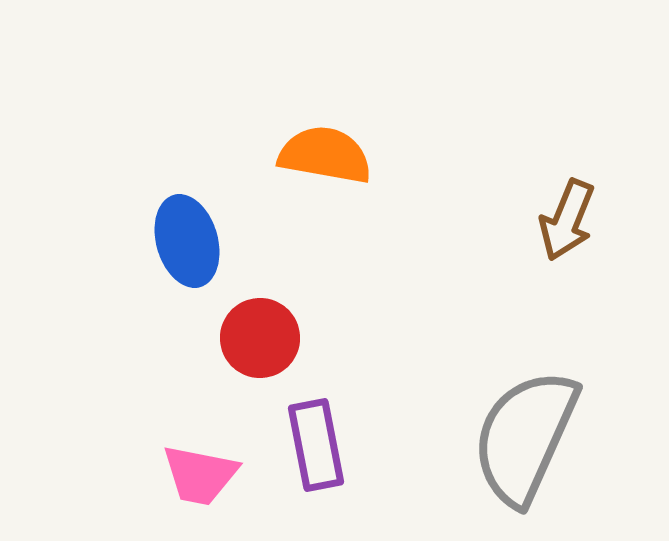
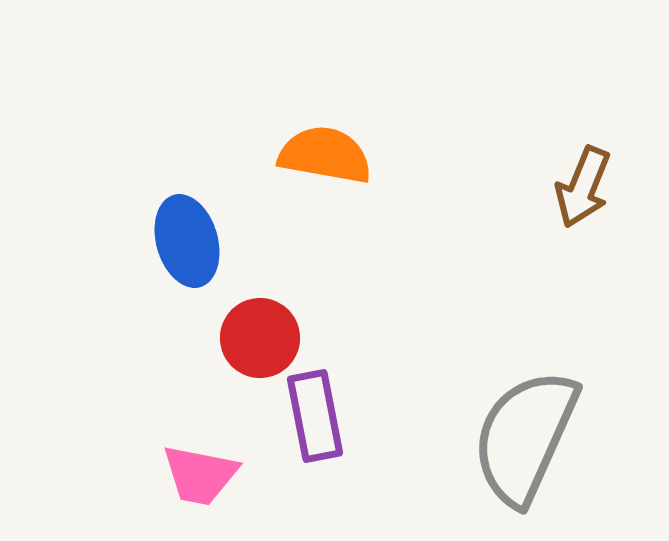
brown arrow: moved 16 px right, 33 px up
purple rectangle: moved 1 px left, 29 px up
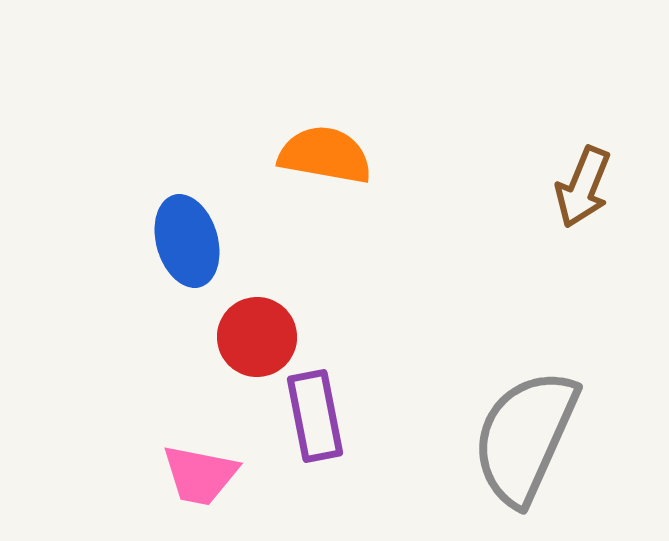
red circle: moved 3 px left, 1 px up
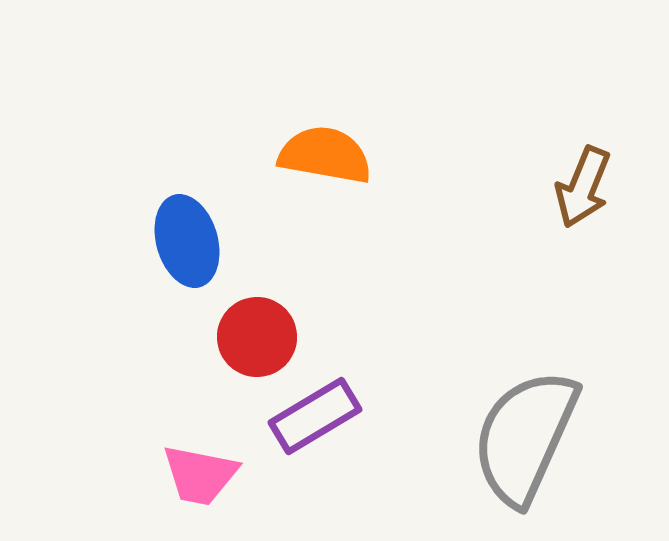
purple rectangle: rotated 70 degrees clockwise
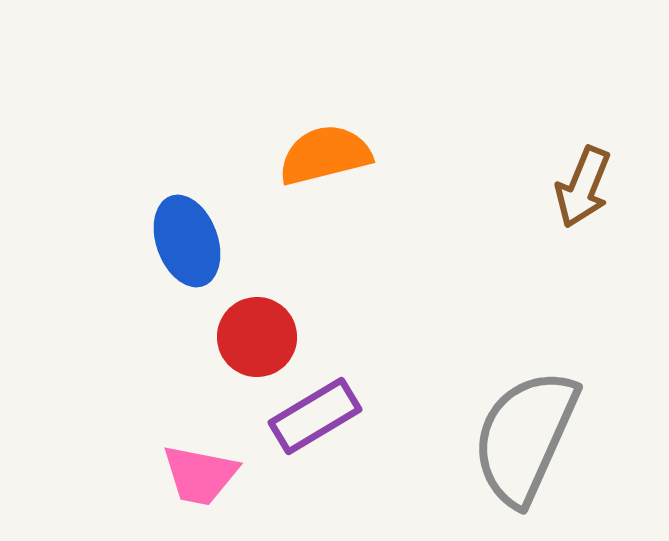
orange semicircle: rotated 24 degrees counterclockwise
blue ellipse: rotated 4 degrees counterclockwise
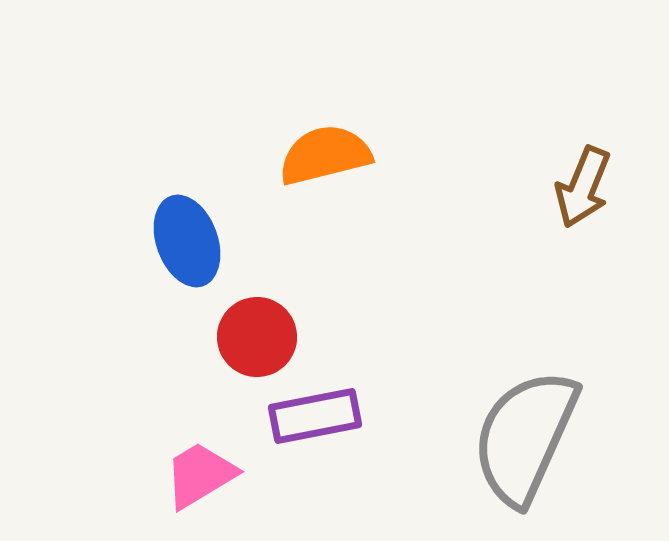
purple rectangle: rotated 20 degrees clockwise
pink trapezoid: rotated 138 degrees clockwise
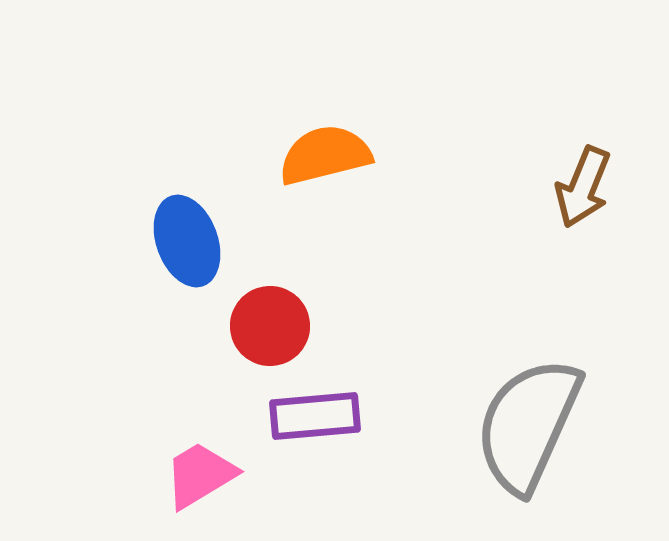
red circle: moved 13 px right, 11 px up
purple rectangle: rotated 6 degrees clockwise
gray semicircle: moved 3 px right, 12 px up
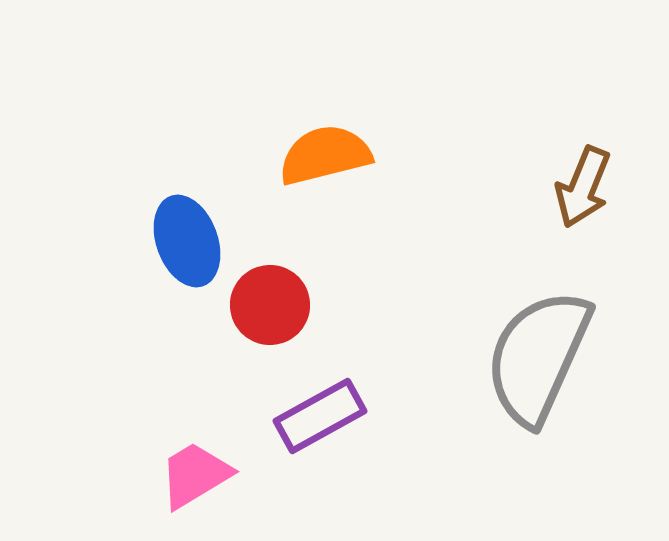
red circle: moved 21 px up
purple rectangle: moved 5 px right; rotated 24 degrees counterclockwise
gray semicircle: moved 10 px right, 68 px up
pink trapezoid: moved 5 px left
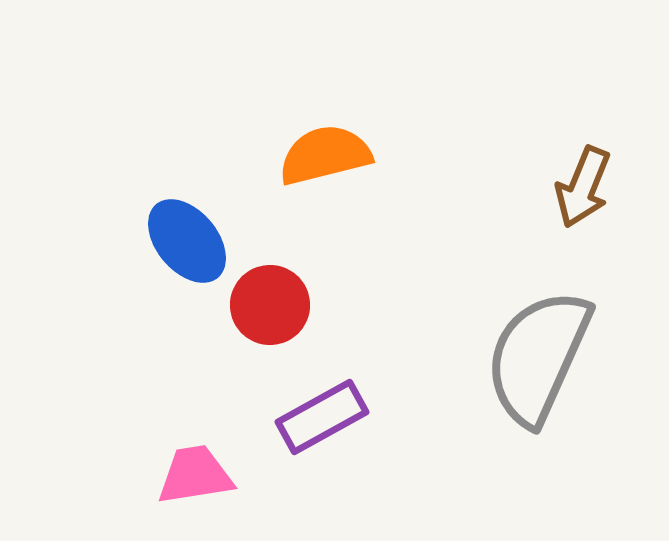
blue ellipse: rotated 20 degrees counterclockwise
purple rectangle: moved 2 px right, 1 px down
pink trapezoid: rotated 22 degrees clockwise
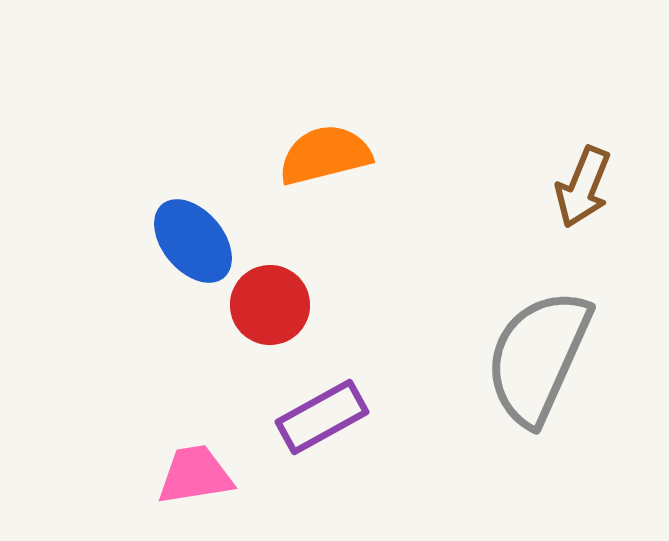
blue ellipse: moved 6 px right
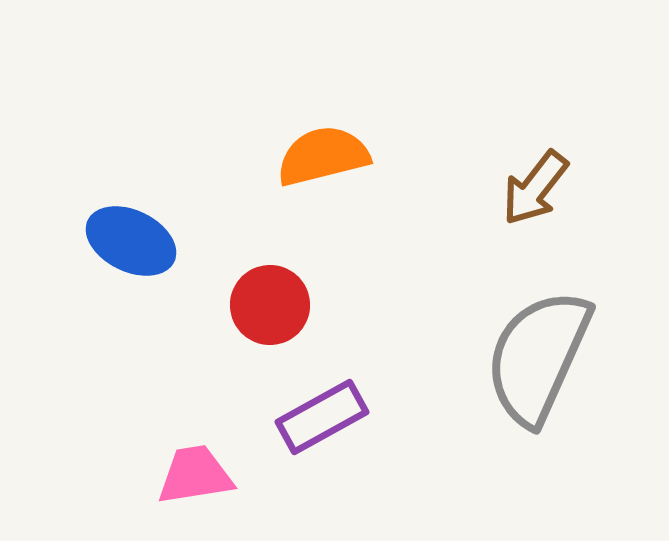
orange semicircle: moved 2 px left, 1 px down
brown arrow: moved 48 px left, 1 px down; rotated 16 degrees clockwise
blue ellipse: moved 62 px left; rotated 24 degrees counterclockwise
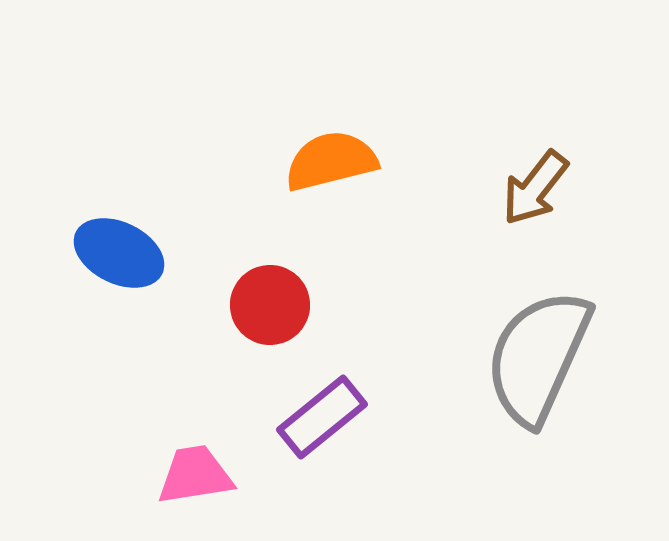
orange semicircle: moved 8 px right, 5 px down
blue ellipse: moved 12 px left, 12 px down
purple rectangle: rotated 10 degrees counterclockwise
